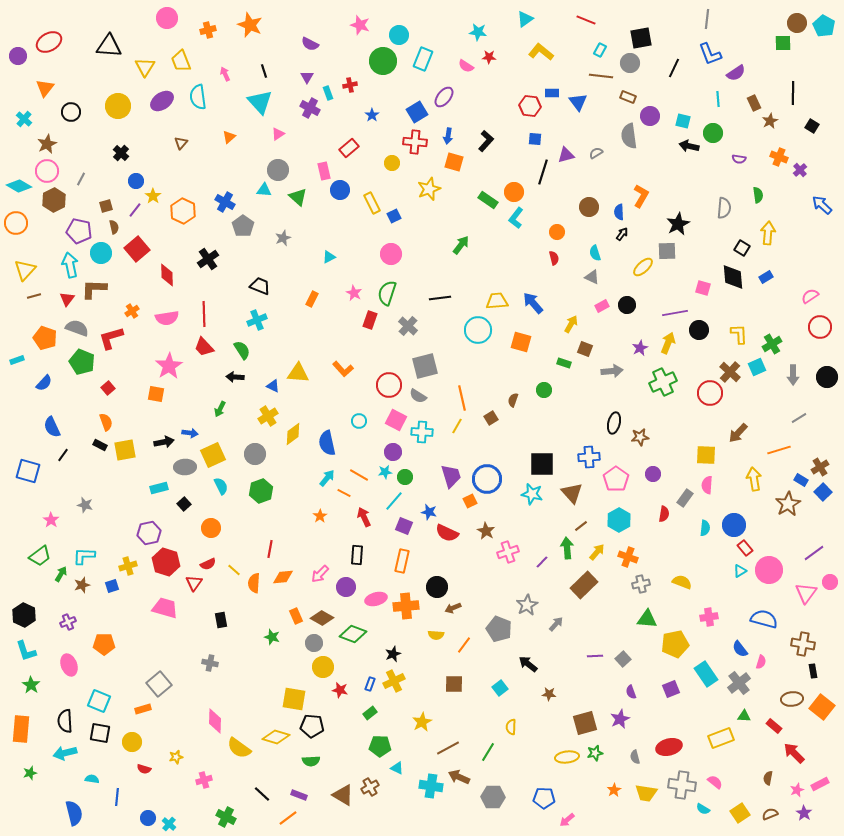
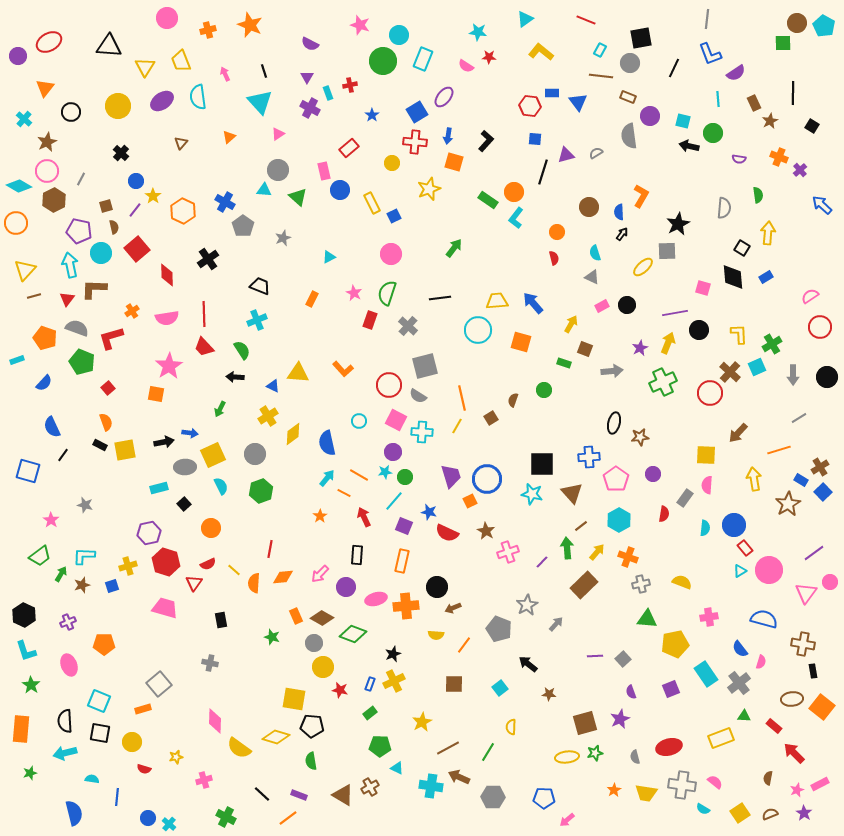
brown star at (47, 144): moved 2 px up
green arrow at (461, 245): moved 7 px left, 3 px down
green semicircle at (311, 761): rotated 84 degrees clockwise
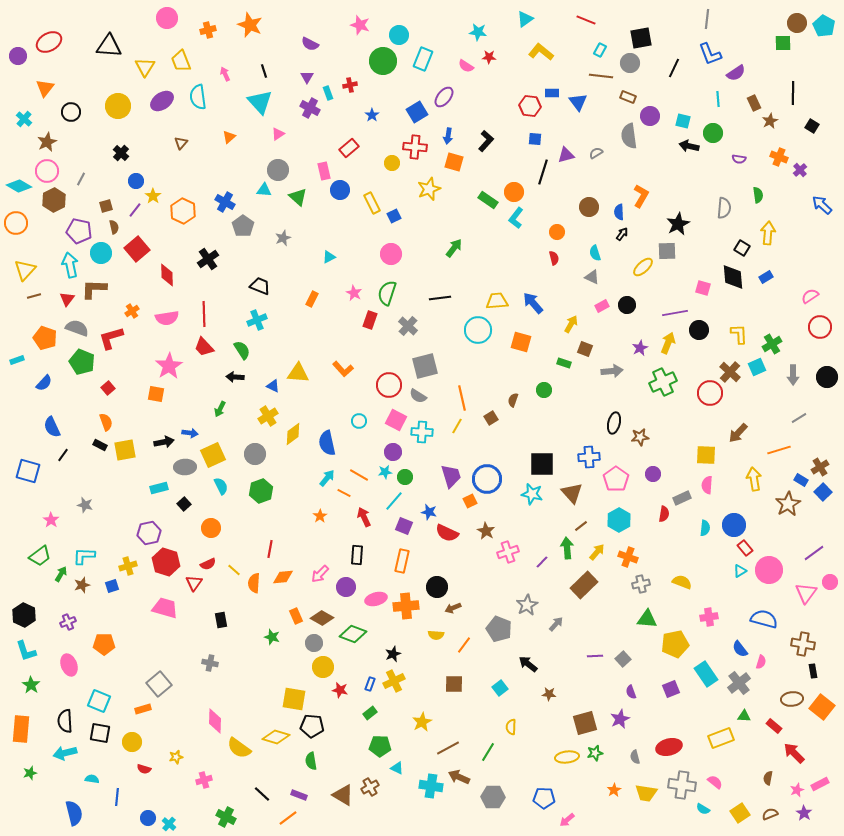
red cross at (415, 142): moved 5 px down
gray rectangle at (685, 498): moved 3 px left; rotated 30 degrees clockwise
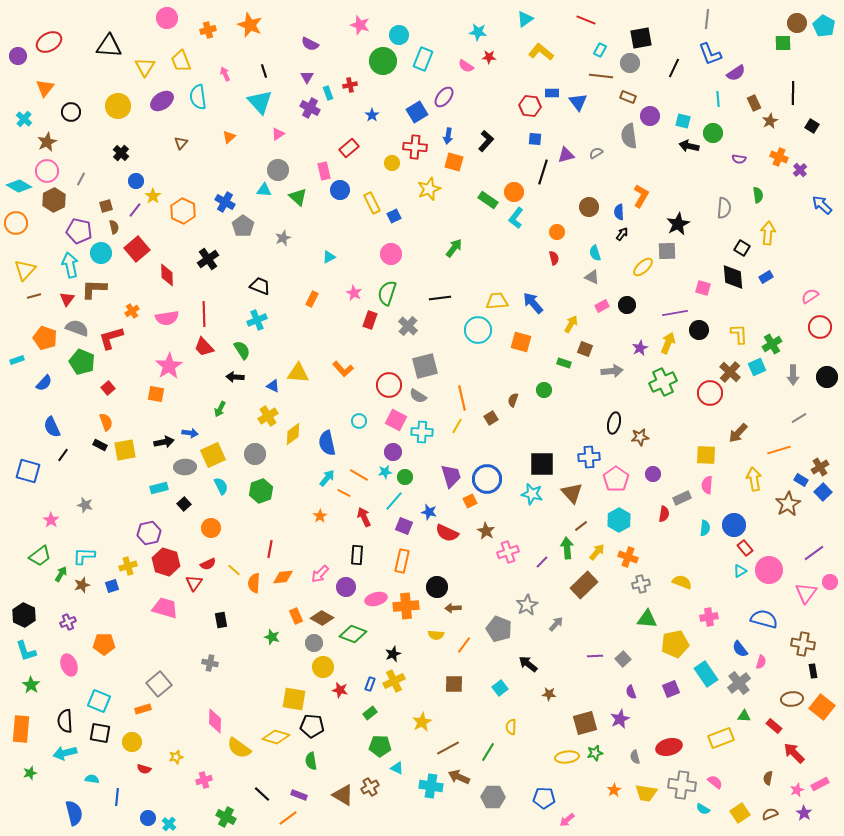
brown arrow at (453, 608): rotated 21 degrees clockwise
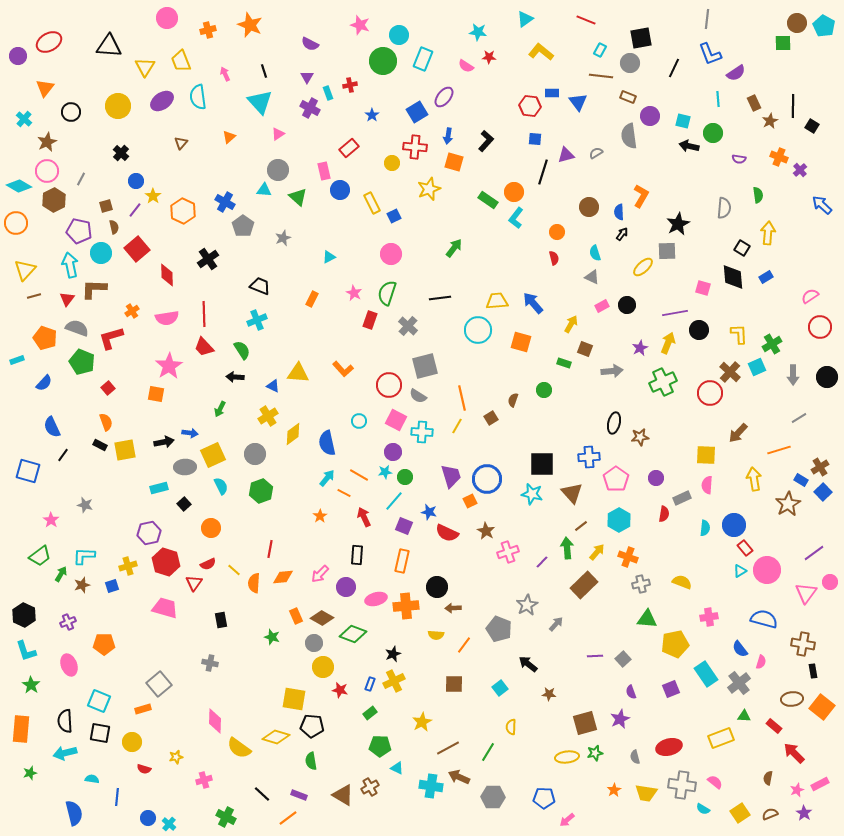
black line at (793, 93): moved 13 px down
purple circle at (653, 474): moved 3 px right, 4 px down
pink circle at (769, 570): moved 2 px left
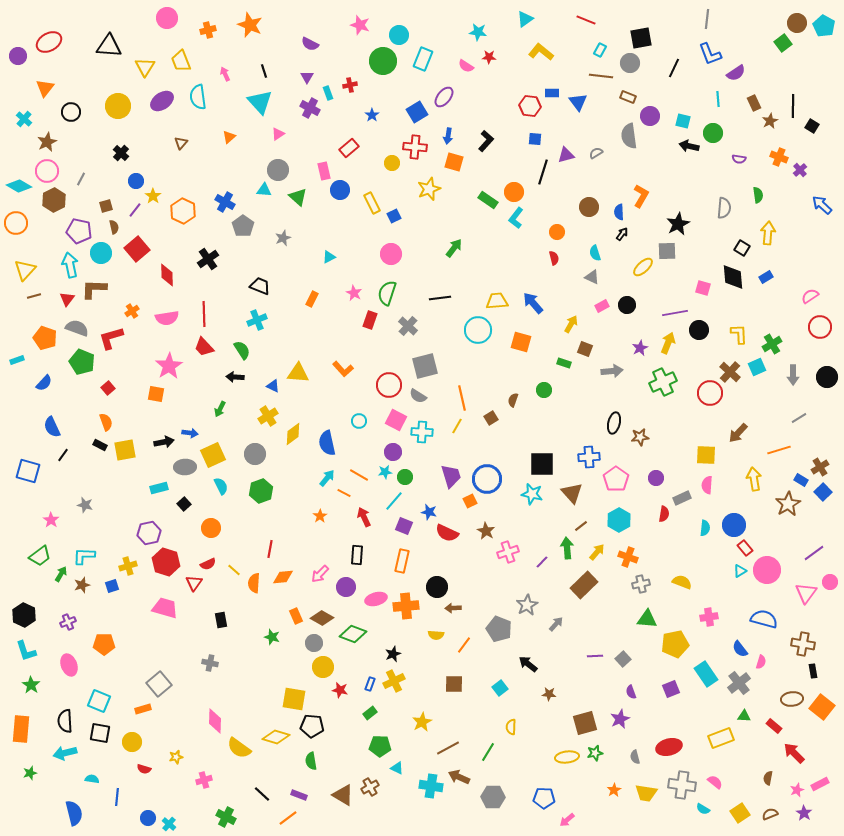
green square at (783, 43): rotated 36 degrees counterclockwise
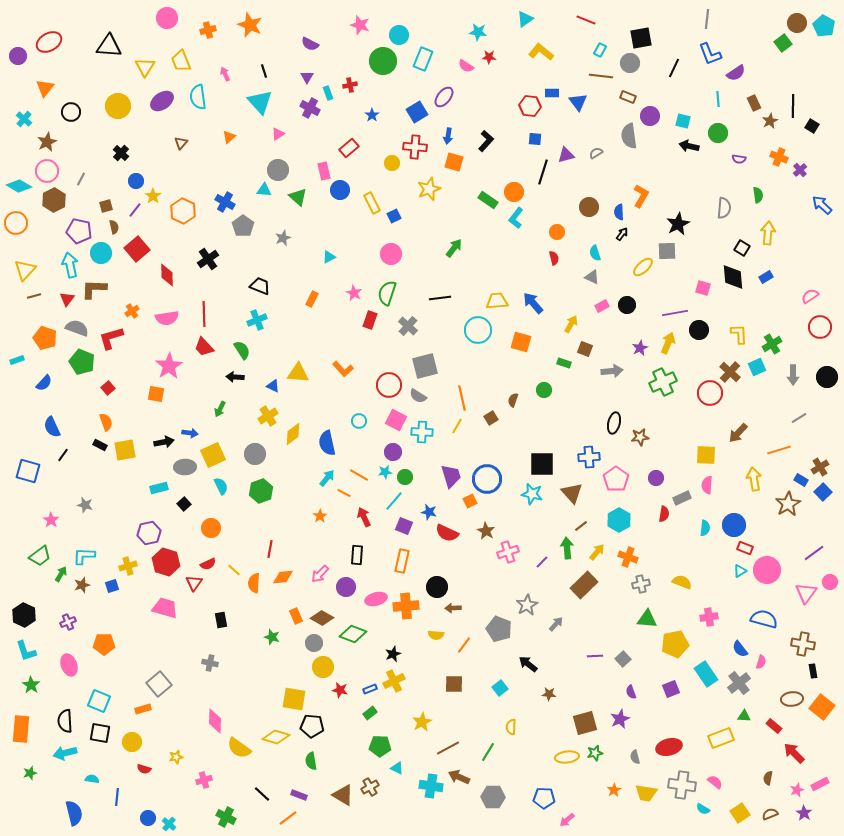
green circle at (713, 133): moved 5 px right
red rectangle at (745, 548): rotated 28 degrees counterclockwise
blue rectangle at (370, 684): moved 5 px down; rotated 48 degrees clockwise
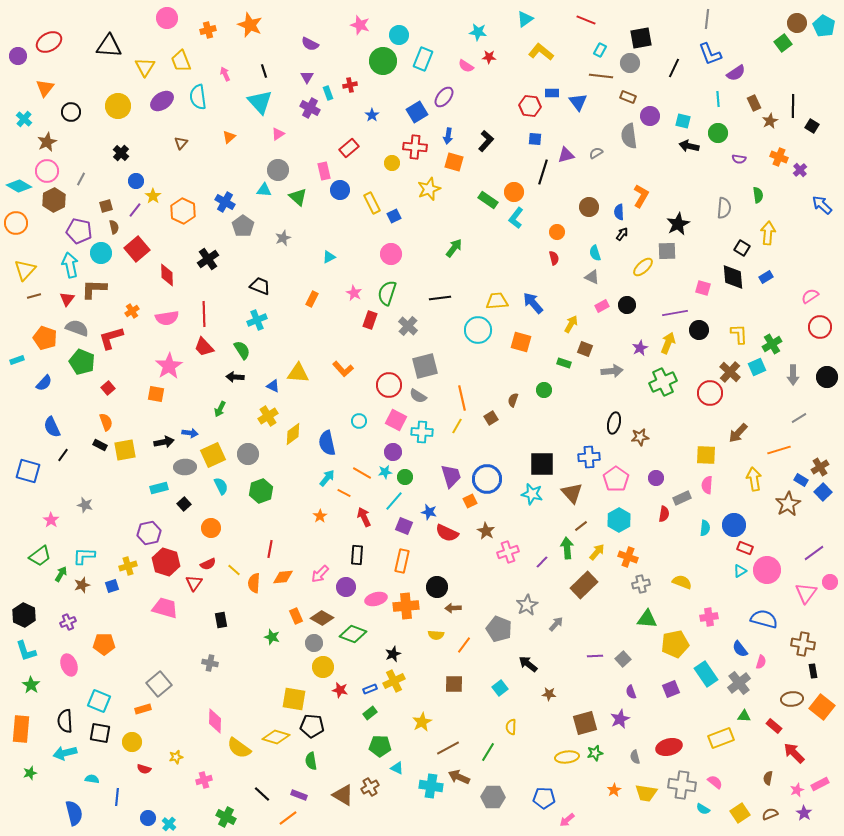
gray circle at (255, 454): moved 7 px left
orange line at (359, 475): moved 3 px right, 2 px up
